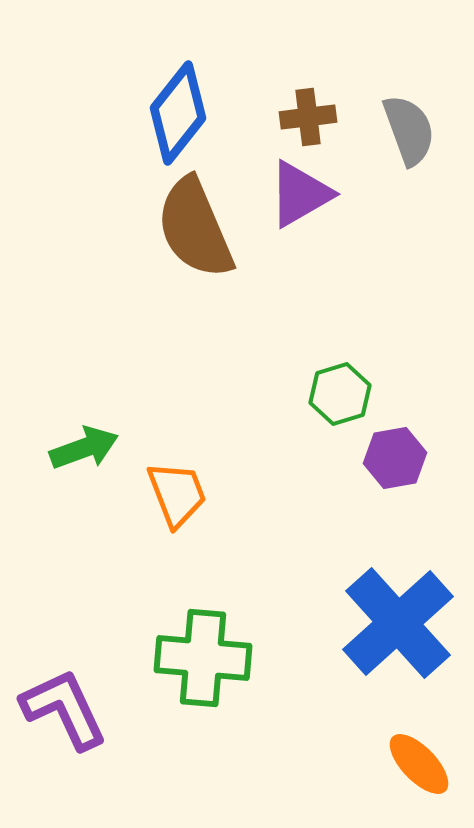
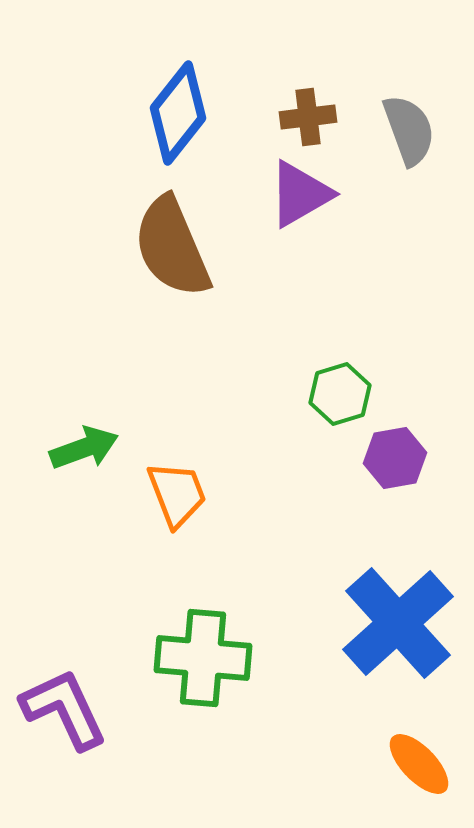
brown semicircle: moved 23 px left, 19 px down
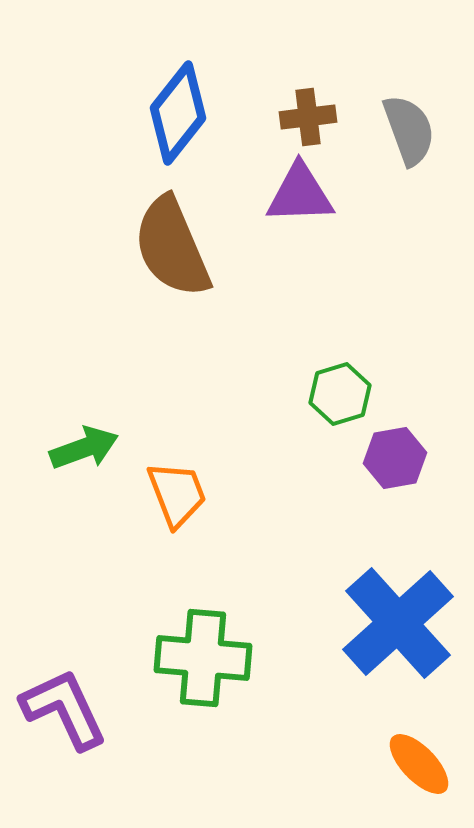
purple triangle: rotated 28 degrees clockwise
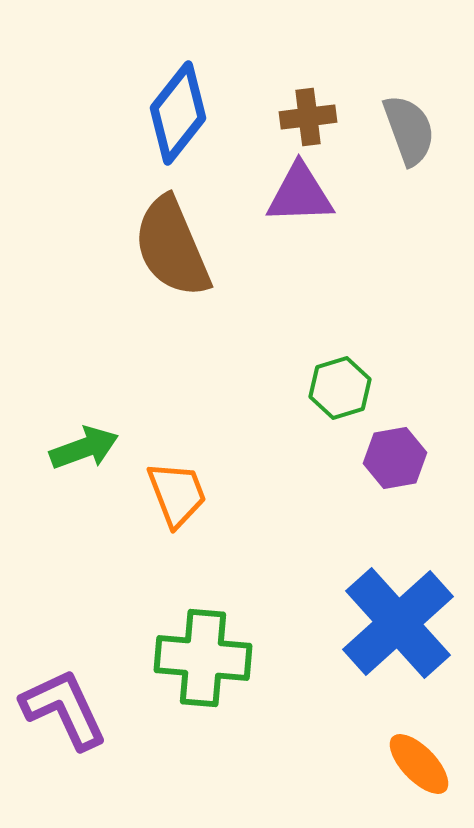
green hexagon: moved 6 px up
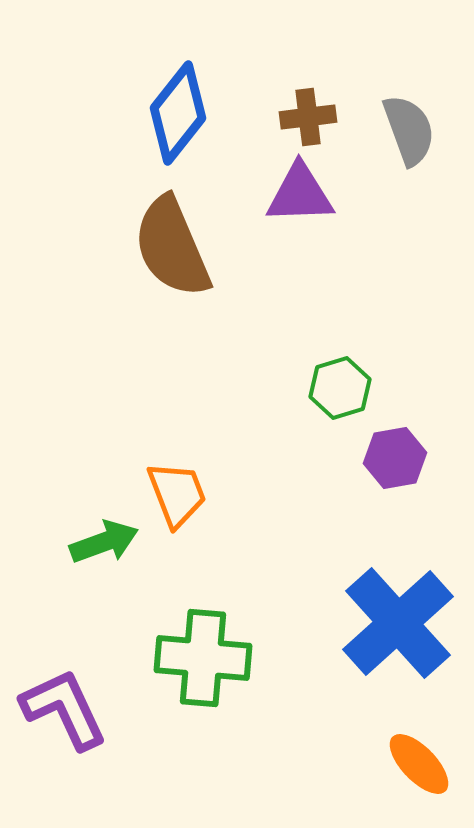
green arrow: moved 20 px right, 94 px down
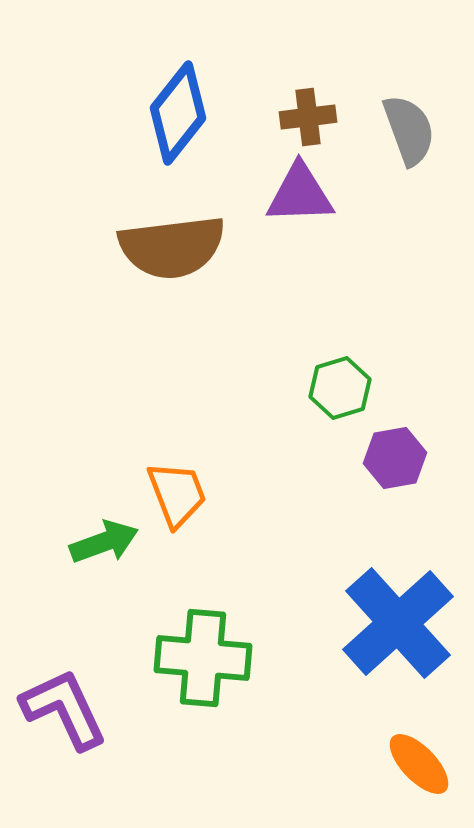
brown semicircle: rotated 74 degrees counterclockwise
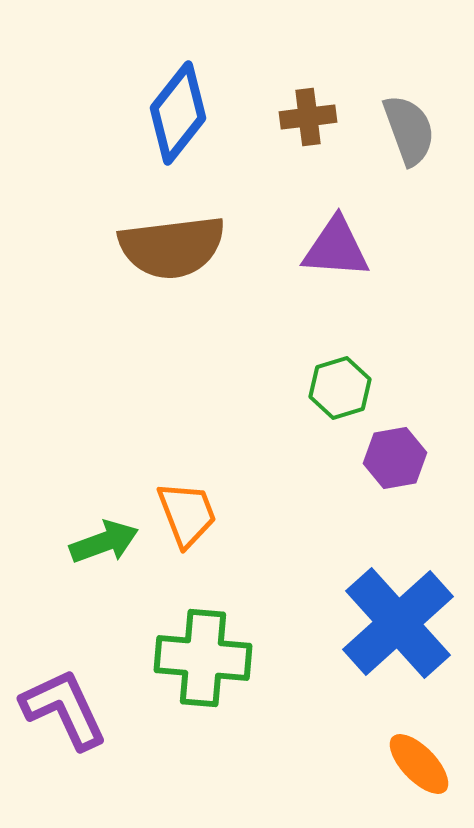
purple triangle: moved 36 px right, 54 px down; rotated 6 degrees clockwise
orange trapezoid: moved 10 px right, 20 px down
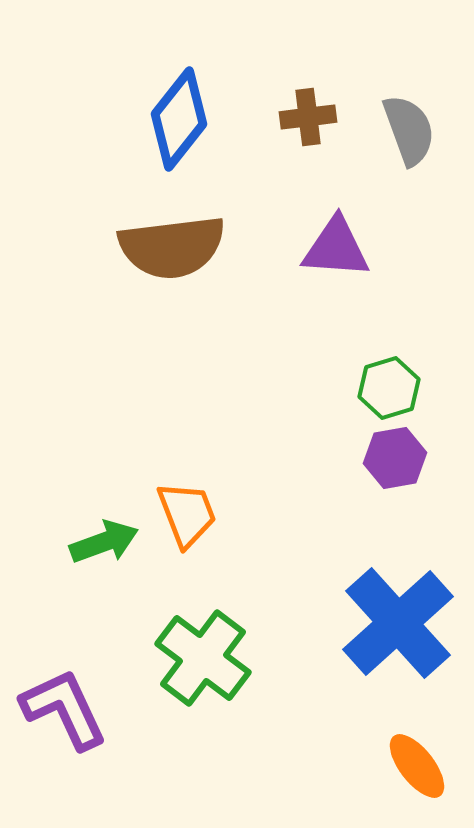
blue diamond: moved 1 px right, 6 px down
green hexagon: moved 49 px right
green cross: rotated 32 degrees clockwise
orange ellipse: moved 2 px left, 2 px down; rotated 6 degrees clockwise
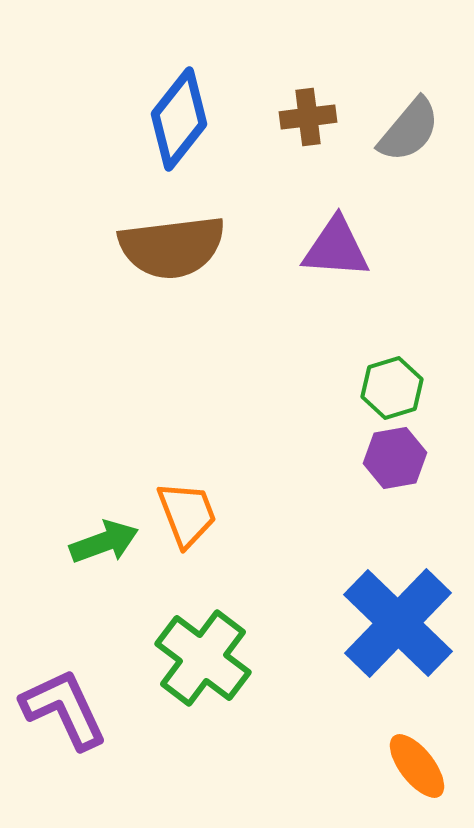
gray semicircle: rotated 60 degrees clockwise
green hexagon: moved 3 px right
blue cross: rotated 4 degrees counterclockwise
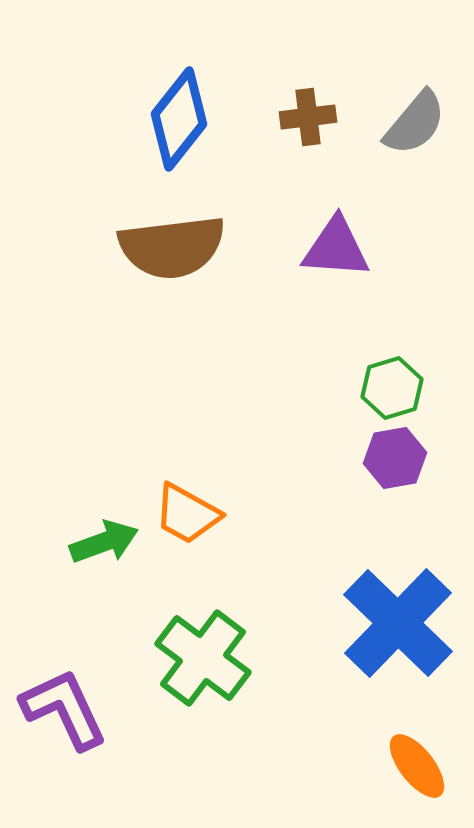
gray semicircle: moved 6 px right, 7 px up
orange trapezoid: rotated 140 degrees clockwise
